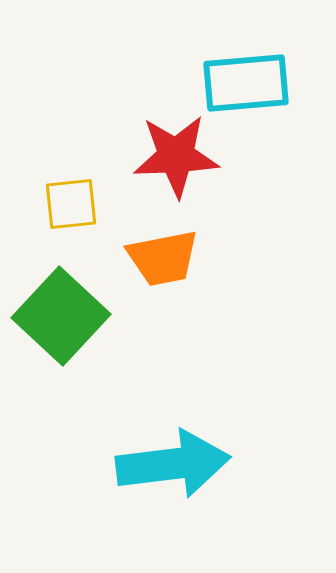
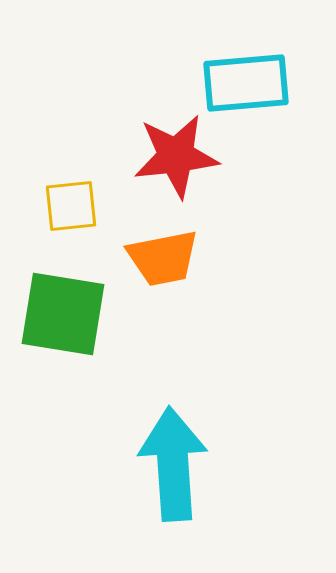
red star: rotated 4 degrees counterclockwise
yellow square: moved 2 px down
green square: moved 2 px right, 2 px up; rotated 34 degrees counterclockwise
cyan arrow: rotated 87 degrees counterclockwise
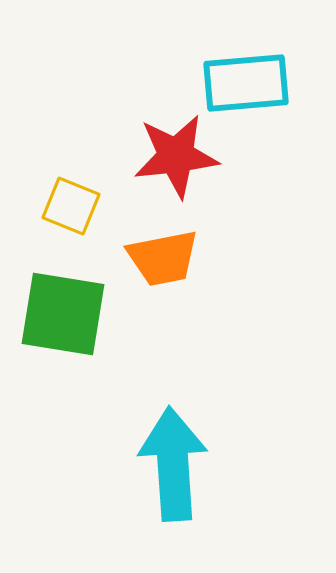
yellow square: rotated 28 degrees clockwise
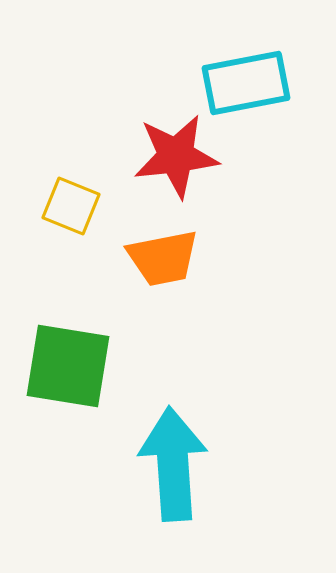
cyan rectangle: rotated 6 degrees counterclockwise
green square: moved 5 px right, 52 px down
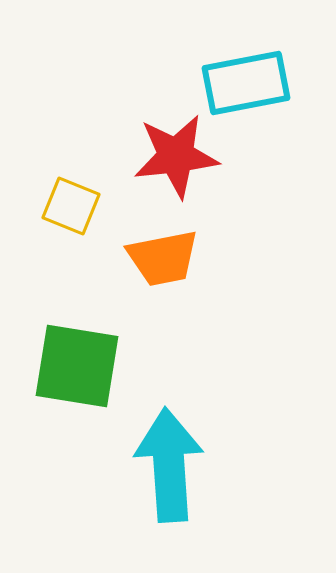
green square: moved 9 px right
cyan arrow: moved 4 px left, 1 px down
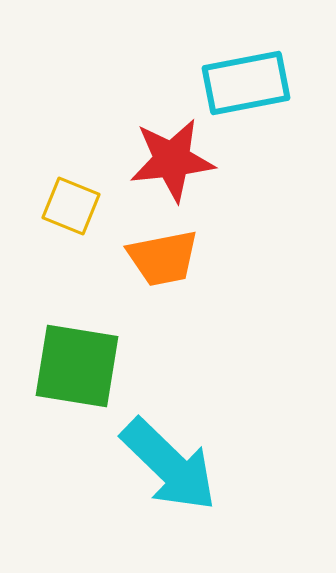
red star: moved 4 px left, 4 px down
cyan arrow: rotated 138 degrees clockwise
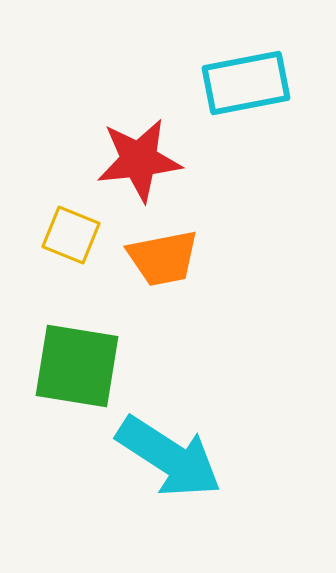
red star: moved 33 px left
yellow square: moved 29 px down
cyan arrow: moved 8 px up; rotated 11 degrees counterclockwise
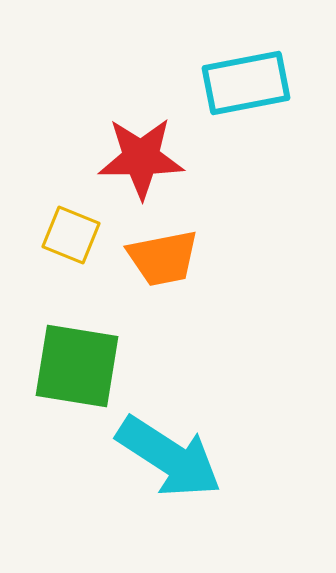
red star: moved 2 px right, 2 px up; rotated 6 degrees clockwise
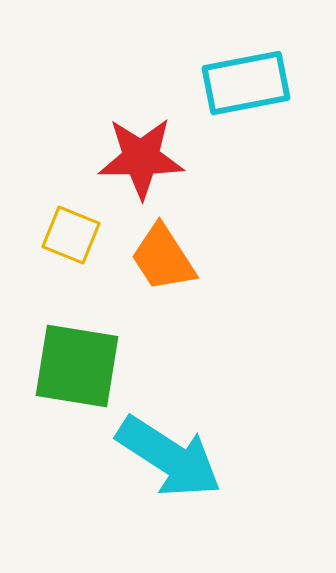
orange trapezoid: rotated 68 degrees clockwise
